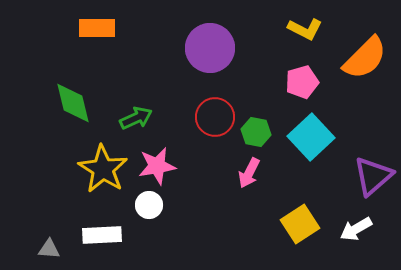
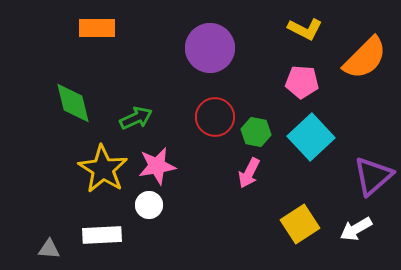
pink pentagon: rotated 20 degrees clockwise
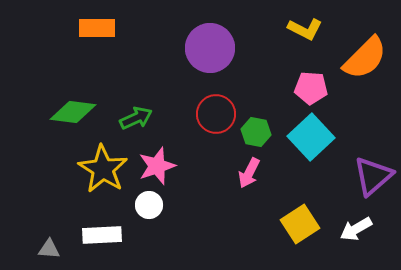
pink pentagon: moved 9 px right, 6 px down
green diamond: moved 9 px down; rotated 69 degrees counterclockwise
red circle: moved 1 px right, 3 px up
pink star: rotated 9 degrees counterclockwise
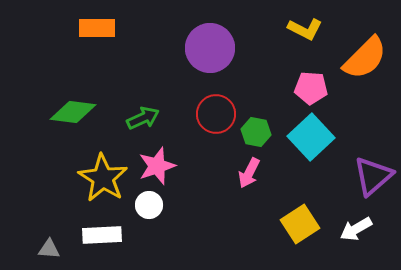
green arrow: moved 7 px right
yellow star: moved 9 px down
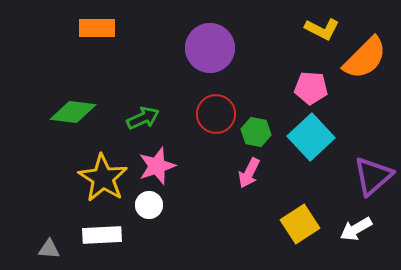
yellow L-shape: moved 17 px right
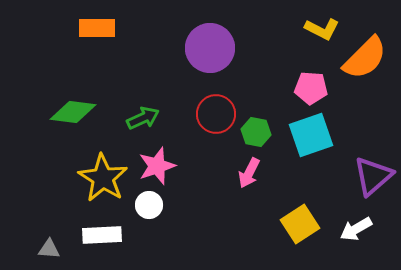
cyan square: moved 2 px up; rotated 24 degrees clockwise
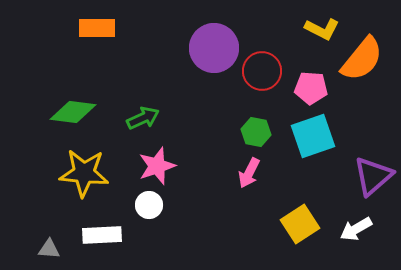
purple circle: moved 4 px right
orange semicircle: moved 3 px left, 1 px down; rotated 6 degrees counterclockwise
red circle: moved 46 px right, 43 px up
cyan square: moved 2 px right, 1 px down
yellow star: moved 19 px left, 5 px up; rotated 27 degrees counterclockwise
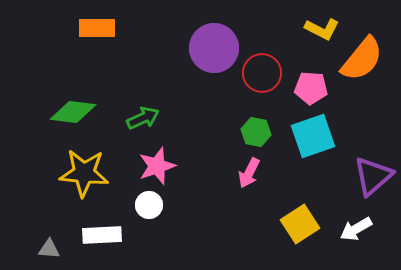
red circle: moved 2 px down
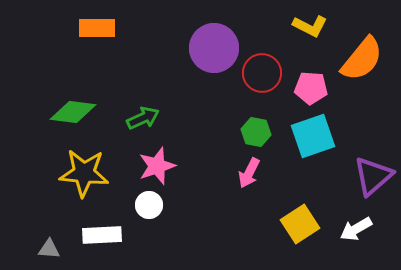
yellow L-shape: moved 12 px left, 3 px up
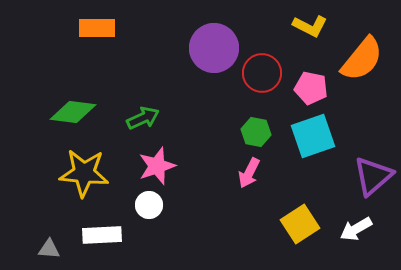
pink pentagon: rotated 8 degrees clockwise
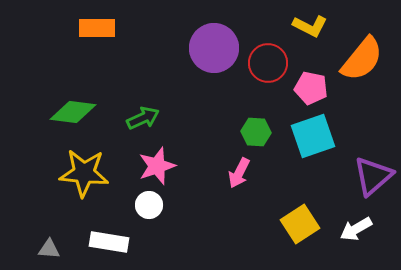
red circle: moved 6 px right, 10 px up
green hexagon: rotated 8 degrees counterclockwise
pink arrow: moved 10 px left
white rectangle: moved 7 px right, 7 px down; rotated 12 degrees clockwise
